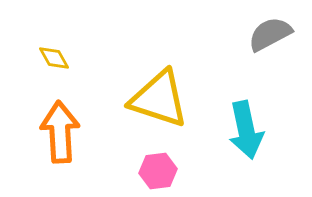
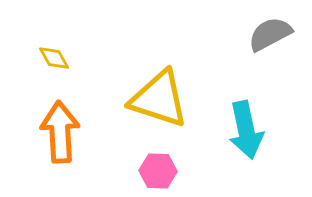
pink hexagon: rotated 9 degrees clockwise
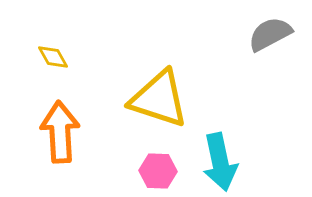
yellow diamond: moved 1 px left, 1 px up
cyan arrow: moved 26 px left, 32 px down
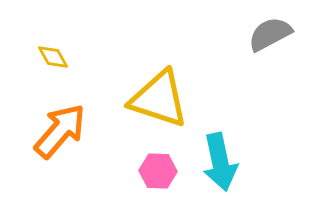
orange arrow: moved 1 px up; rotated 44 degrees clockwise
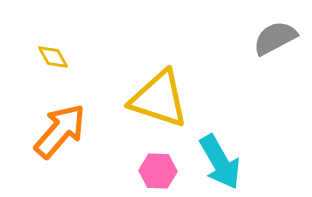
gray semicircle: moved 5 px right, 4 px down
cyan arrow: rotated 18 degrees counterclockwise
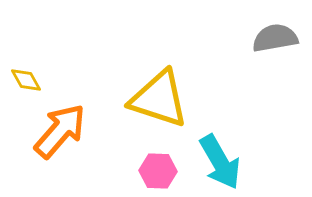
gray semicircle: rotated 18 degrees clockwise
yellow diamond: moved 27 px left, 23 px down
